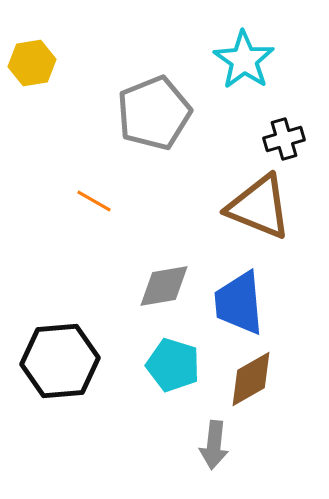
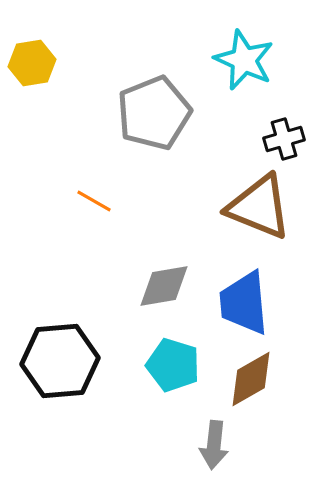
cyan star: rotated 10 degrees counterclockwise
blue trapezoid: moved 5 px right
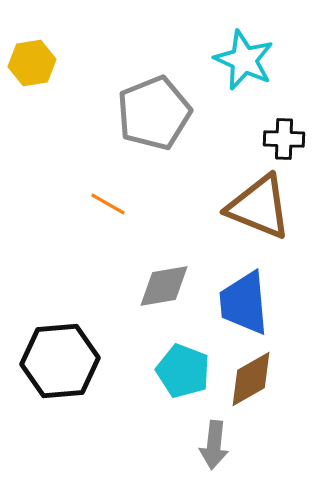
black cross: rotated 18 degrees clockwise
orange line: moved 14 px right, 3 px down
cyan pentagon: moved 10 px right, 6 px down; rotated 4 degrees clockwise
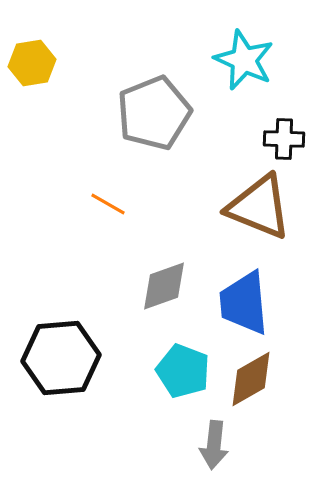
gray diamond: rotated 10 degrees counterclockwise
black hexagon: moved 1 px right, 3 px up
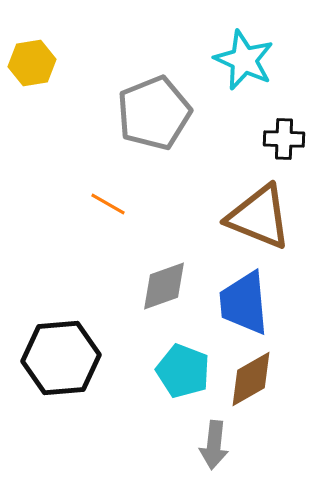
brown triangle: moved 10 px down
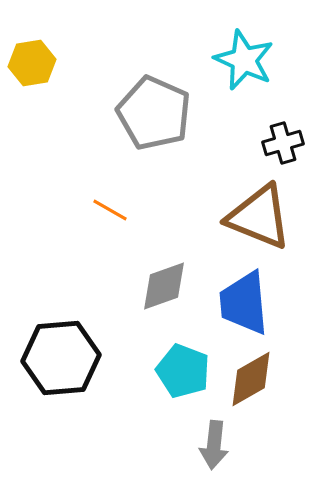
gray pentagon: rotated 26 degrees counterclockwise
black cross: moved 1 px left, 4 px down; rotated 18 degrees counterclockwise
orange line: moved 2 px right, 6 px down
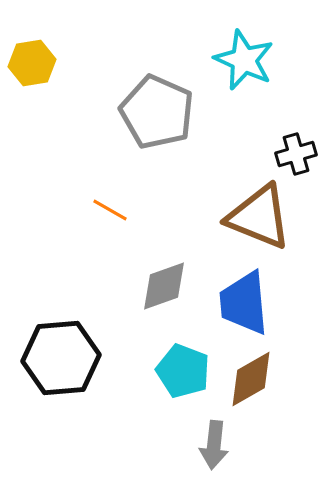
gray pentagon: moved 3 px right, 1 px up
black cross: moved 13 px right, 11 px down
